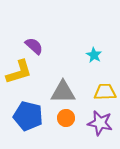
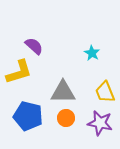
cyan star: moved 2 px left, 2 px up
yellow trapezoid: rotated 110 degrees counterclockwise
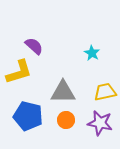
yellow trapezoid: rotated 100 degrees clockwise
orange circle: moved 2 px down
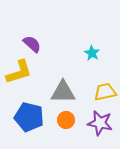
purple semicircle: moved 2 px left, 2 px up
blue pentagon: moved 1 px right, 1 px down
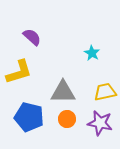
purple semicircle: moved 7 px up
orange circle: moved 1 px right, 1 px up
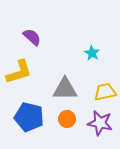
gray triangle: moved 2 px right, 3 px up
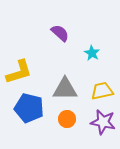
purple semicircle: moved 28 px right, 4 px up
yellow trapezoid: moved 3 px left, 1 px up
blue pentagon: moved 9 px up
purple star: moved 3 px right, 1 px up
